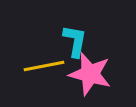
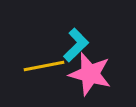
cyan L-shape: moved 1 px right, 4 px down; rotated 36 degrees clockwise
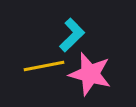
cyan L-shape: moved 4 px left, 10 px up
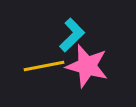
pink star: moved 3 px left, 8 px up
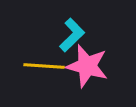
yellow line: rotated 15 degrees clockwise
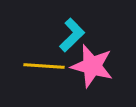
pink star: moved 5 px right
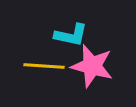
cyan L-shape: moved 1 px left; rotated 56 degrees clockwise
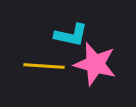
pink star: moved 3 px right, 2 px up
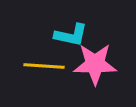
pink star: rotated 15 degrees counterclockwise
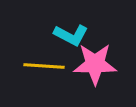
cyan L-shape: rotated 16 degrees clockwise
